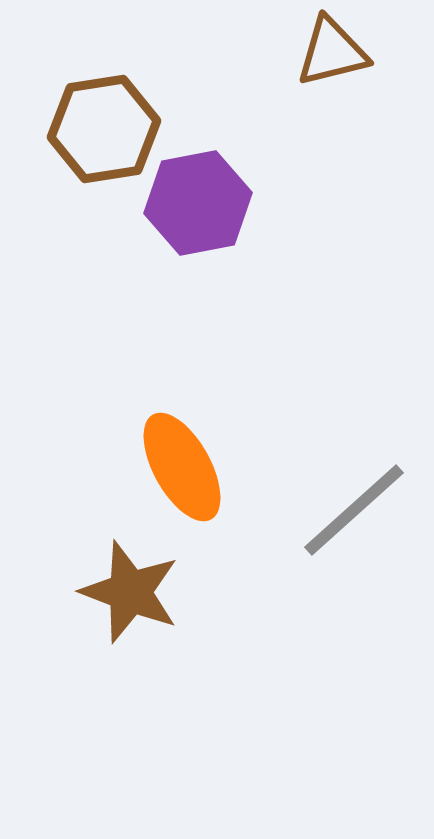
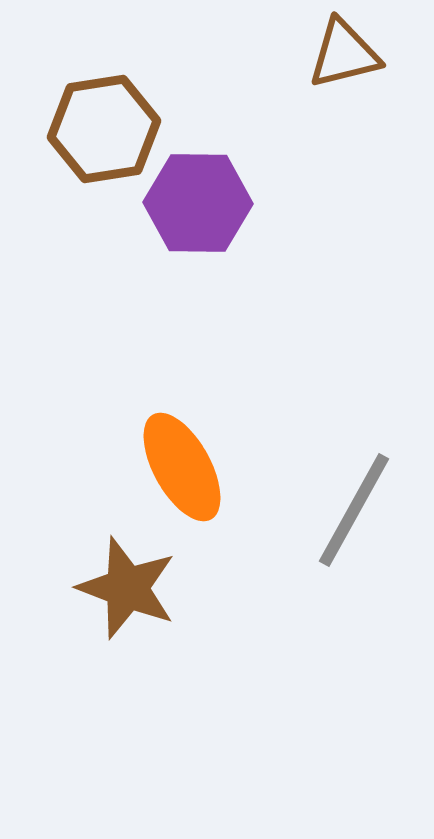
brown triangle: moved 12 px right, 2 px down
purple hexagon: rotated 12 degrees clockwise
gray line: rotated 19 degrees counterclockwise
brown star: moved 3 px left, 4 px up
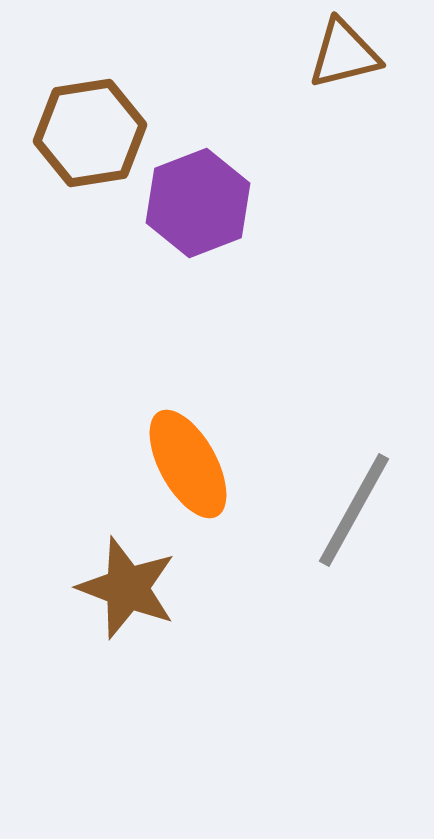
brown hexagon: moved 14 px left, 4 px down
purple hexagon: rotated 22 degrees counterclockwise
orange ellipse: moved 6 px right, 3 px up
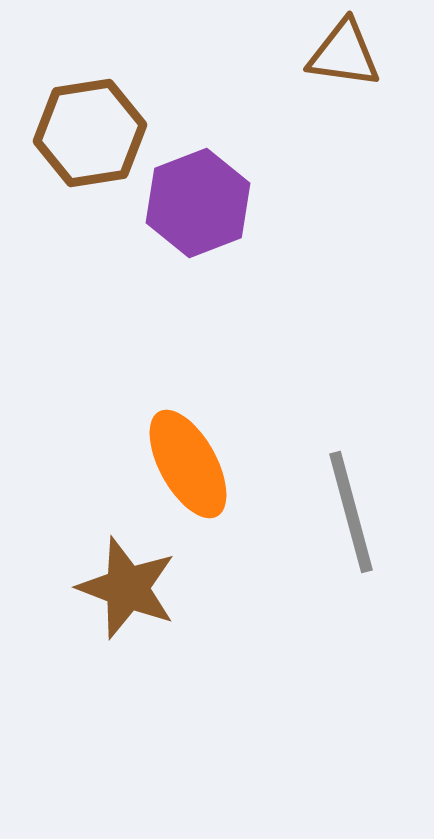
brown triangle: rotated 22 degrees clockwise
gray line: moved 3 px left, 2 px down; rotated 44 degrees counterclockwise
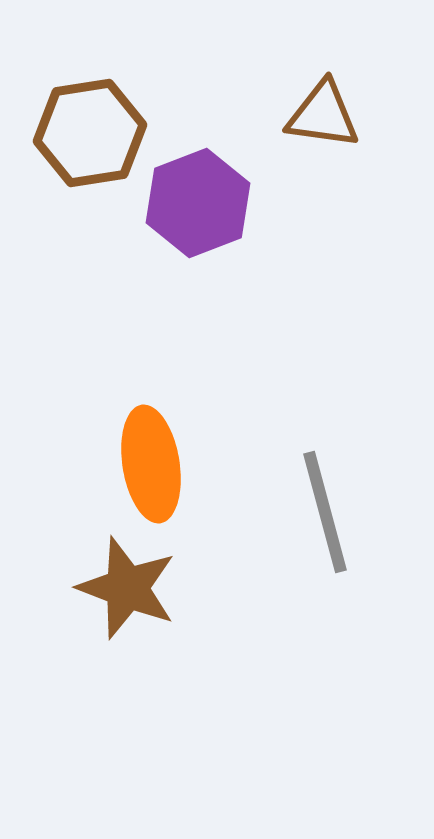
brown triangle: moved 21 px left, 61 px down
orange ellipse: moved 37 px left; rotated 20 degrees clockwise
gray line: moved 26 px left
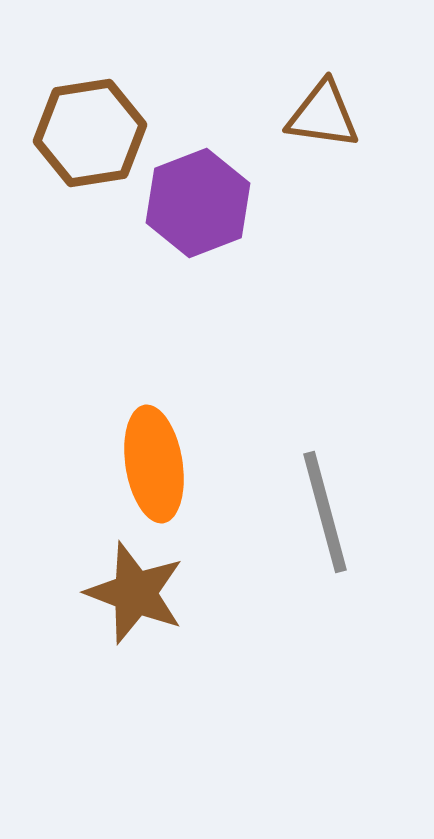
orange ellipse: moved 3 px right
brown star: moved 8 px right, 5 px down
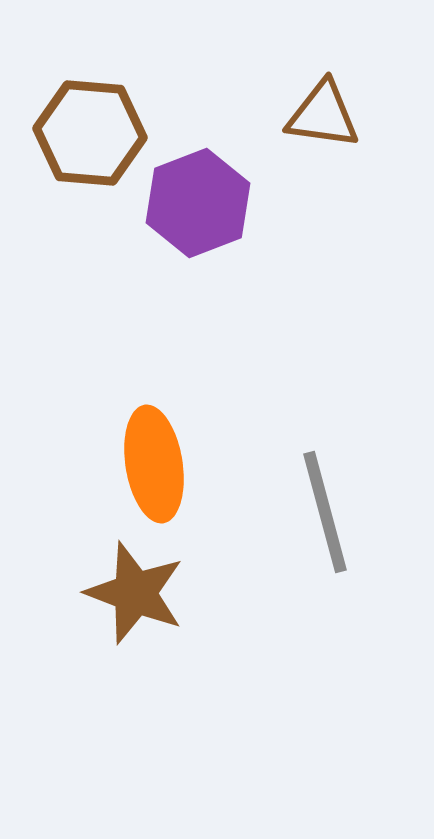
brown hexagon: rotated 14 degrees clockwise
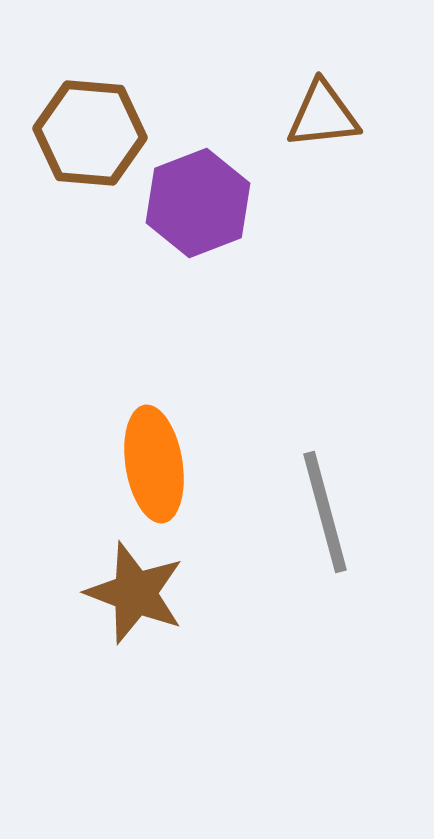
brown triangle: rotated 14 degrees counterclockwise
